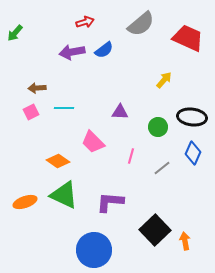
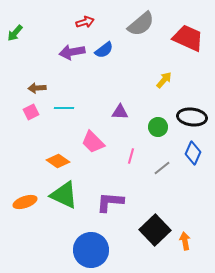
blue circle: moved 3 px left
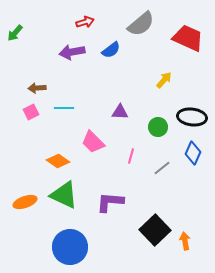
blue semicircle: moved 7 px right
blue circle: moved 21 px left, 3 px up
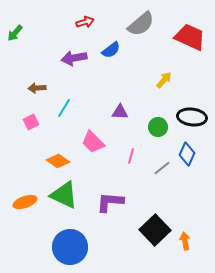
red trapezoid: moved 2 px right, 1 px up
purple arrow: moved 2 px right, 6 px down
cyan line: rotated 60 degrees counterclockwise
pink square: moved 10 px down
blue diamond: moved 6 px left, 1 px down
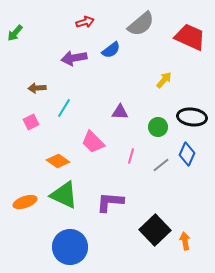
gray line: moved 1 px left, 3 px up
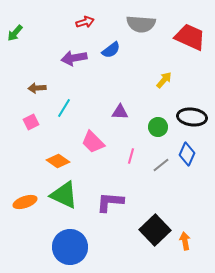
gray semicircle: rotated 44 degrees clockwise
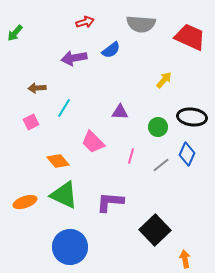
orange diamond: rotated 15 degrees clockwise
orange arrow: moved 18 px down
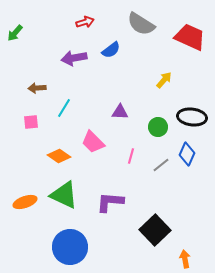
gray semicircle: rotated 28 degrees clockwise
pink square: rotated 21 degrees clockwise
orange diamond: moved 1 px right, 5 px up; rotated 15 degrees counterclockwise
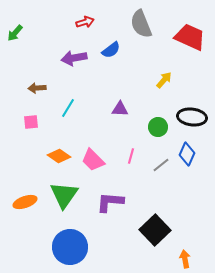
gray semicircle: rotated 36 degrees clockwise
cyan line: moved 4 px right
purple triangle: moved 3 px up
pink trapezoid: moved 18 px down
green triangle: rotated 40 degrees clockwise
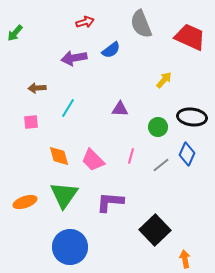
orange diamond: rotated 40 degrees clockwise
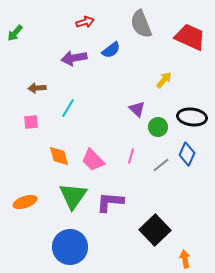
purple triangle: moved 17 px right; rotated 42 degrees clockwise
green triangle: moved 9 px right, 1 px down
